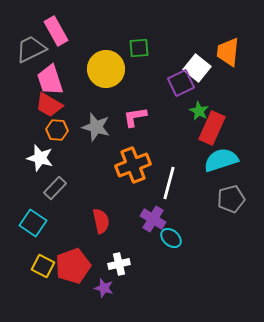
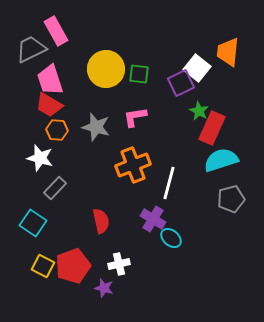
green square: moved 26 px down; rotated 10 degrees clockwise
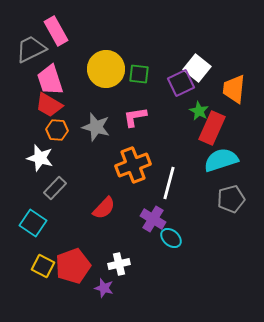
orange trapezoid: moved 6 px right, 37 px down
red semicircle: moved 3 px right, 13 px up; rotated 55 degrees clockwise
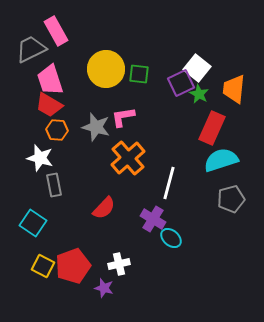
green star: moved 17 px up
pink L-shape: moved 12 px left
orange cross: moved 5 px left, 7 px up; rotated 20 degrees counterclockwise
gray rectangle: moved 1 px left, 3 px up; rotated 55 degrees counterclockwise
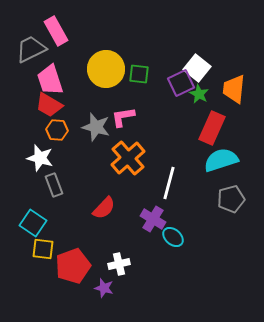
gray rectangle: rotated 10 degrees counterclockwise
cyan ellipse: moved 2 px right, 1 px up
yellow square: moved 17 px up; rotated 20 degrees counterclockwise
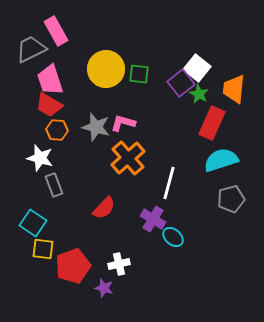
purple square: rotated 12 degrees counterclockwise
pink L-shape: moved 6 px down; rotated 25 degrees clockwise
red rectangle: moved 5 px up
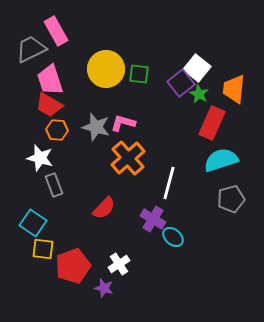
white cross: rotated 20 degrees counterclockwise
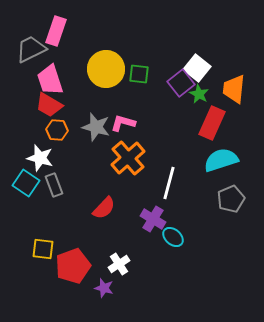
pink rectangle: rotated 48 degrees clockwise
gray pentagon: rotated 8 degrees counterclockwise
cyan square: moved 7 px left, 40 px up
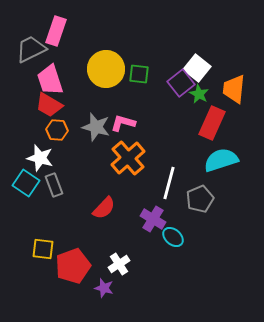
gray pentagon: moved 31 px left
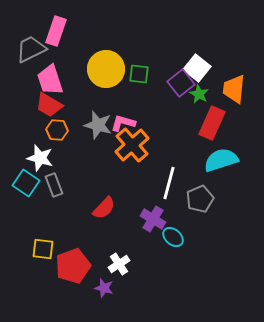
gray star: moved 2 px right, 2 px up
orange cross: moved 4 px right, 13 px up
